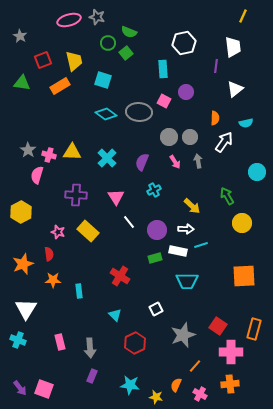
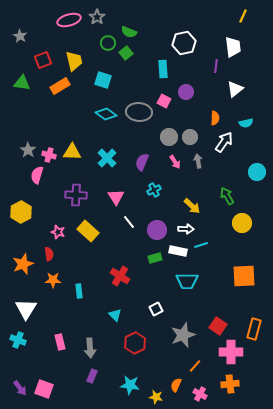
gray star at (97, 17): rotated 21 degrees clockwise
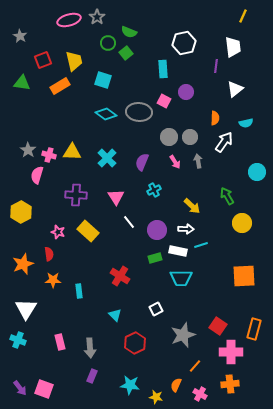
cyan trapezoid at (187, 281): moved 6 px left, 3 px up
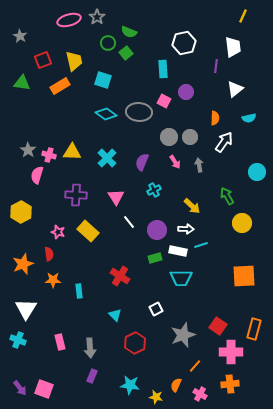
cyan semicircle at (246, 123): moved 3 px right, 5 px up
gray arrow at (198, 161): moved 1 px right, 4 px down
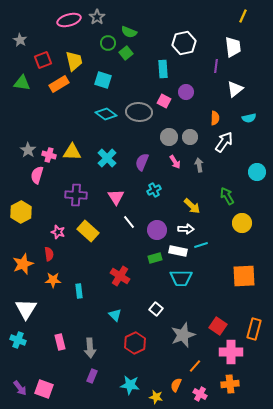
gray star at (20, 36): moved 4 px down
orange rectangle at (60, 86): moved 1 px left, 2 px up
white square at (156, 309): rotated 24 degrees counterclockwise
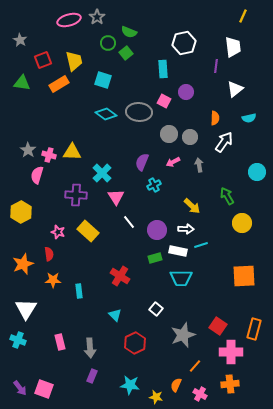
gray circle at (169, 137): moved 3 px up
cyan cross at (107, 158): moved 5 px left, 15 px down
pink arrow at (175, 162): moved 2 px left; rotated 96 degrees clockwise
cyan cross at (154, 190): moved 5 px up
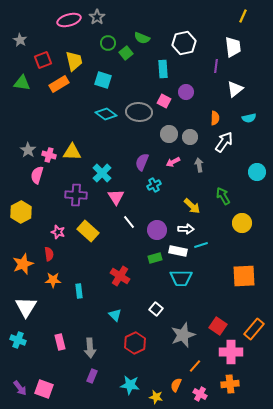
green semicircle at (129, 32): moved 13 px right, 6 px down
green arrow at (227, 196): moved 4 px left
white triangle at (26, 309): moved 2 px up
orange rectangle at (254, 329): rotated 25 degrees clockwise
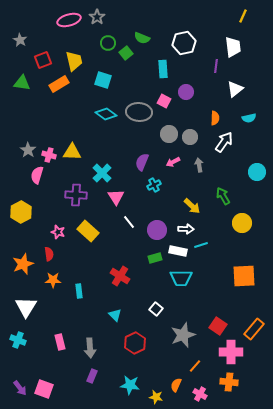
orange cross at (230, 384): moved 1 px left, 2 px up; rotated 12 degrees clockwise
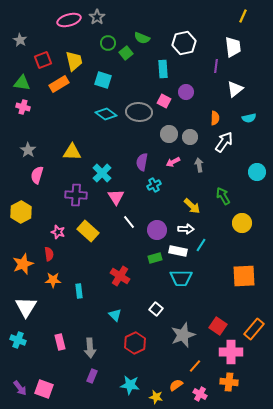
pink cross at (49, 155): moved 26 px left, 48 px up
purple semicircle at (142, 162): rotated 12 degrees counterclockwise
cyan line at (201, 245): rotated 40 degrees counterclockwise
orange semicircle at (176, 385): rotated 32 degrees clockwise
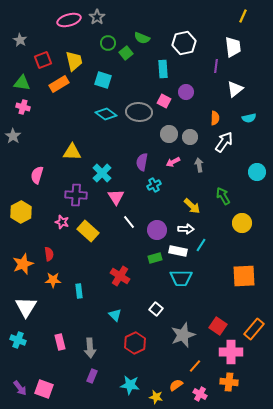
gray star at (28, 150): moved 15 px left, 14 px up
pink star at (58, 232): moved 4 px right, 10 px up
